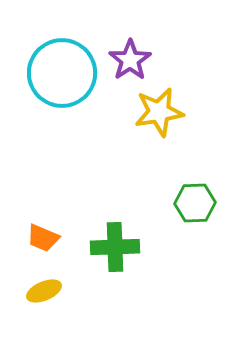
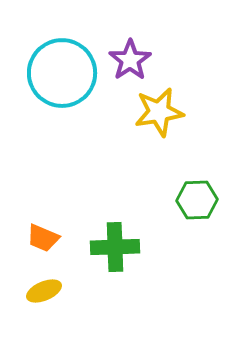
green hexagon: moved 2 px right, 3 px up
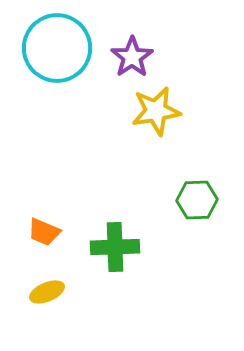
purple star: moved 2 px right, 3 px up
cyan circle: moved 5 px left, 25 px up
yellow star: moved 3 px left, 1 px up
orange trapezoid: moved 1 px right, 6 px up
yellow ellipse: moved 3 px right, 1 px down
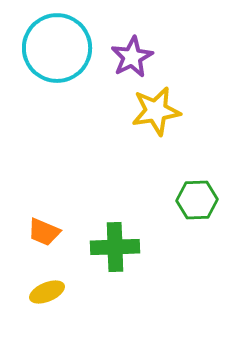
purple star: rotated 6 degrees clockwise
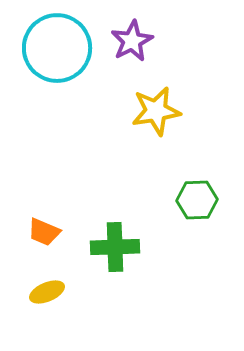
purple star: moved 16 px up
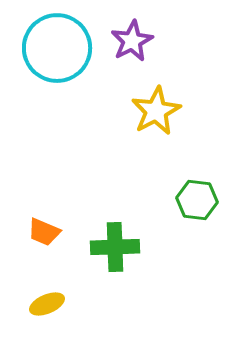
yellow star: rotated 18 degrees counterclockwise
green hexagon: rotated 9 degrees clockwise
yellow ellipse: moved 12 px down
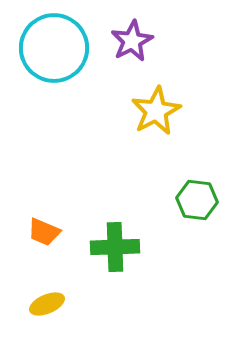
cyan circle: moved 3 px left
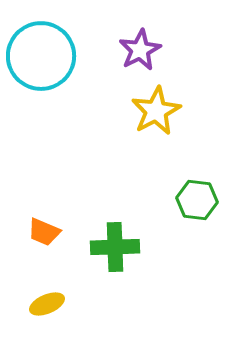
purple star: moved 8 px right, 9 px down
cyan circle: moved 13 px left, 8 px down
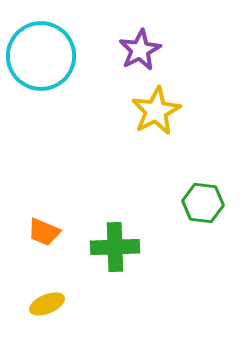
green hexagon: moved 6 px right, 3 px down
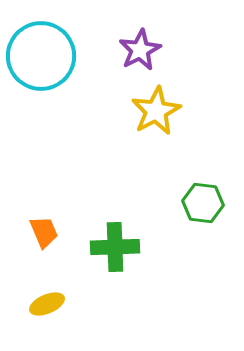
orange trapezoid: rotated 136 degrees counterclockwise
